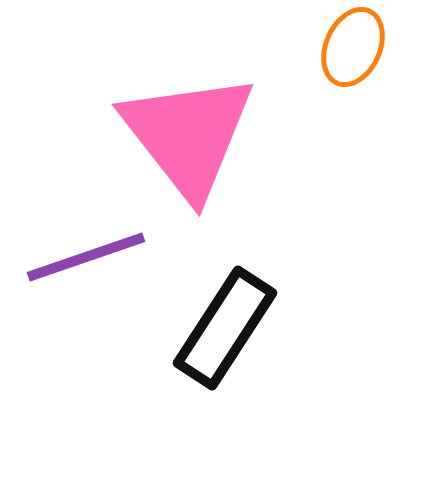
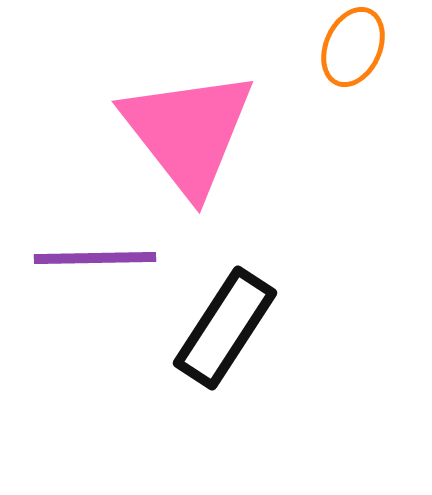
pink triangle: moved 3 px up
purple line: moved 9 px right, 1 px down; rotated 18 degrees clockwise
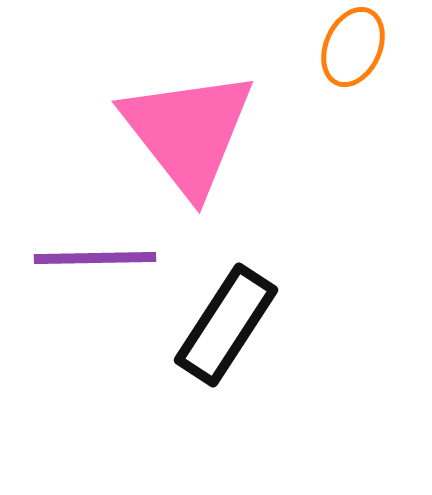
black rectangle: moved 1 px right, 3 px up
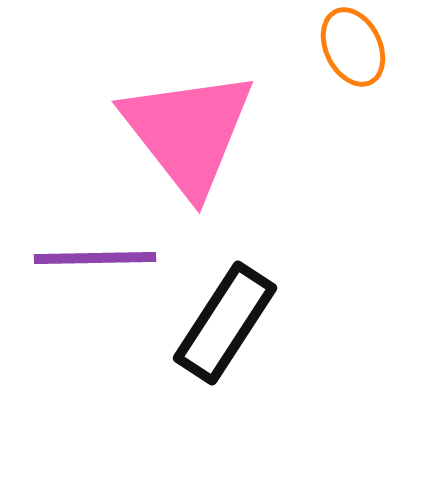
orange ellipse: rotated 50 degrees counterclockwise
black rectangle: moved 1 px left, 2 px up
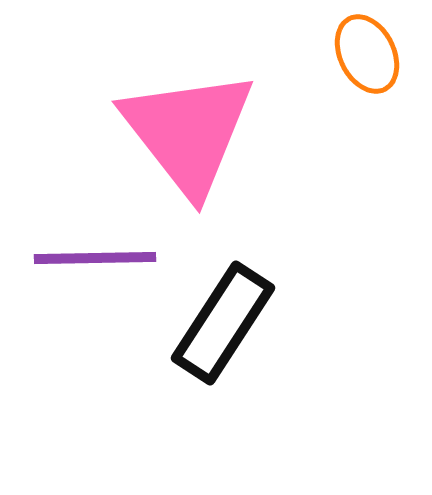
orange ellipse: moved 14 px right, 7 px down
black rectangle: moved 2 px left
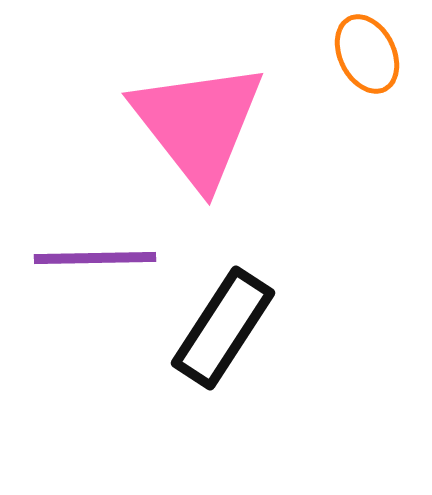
pink triangle: moved 10 px right, 8 px up
black rectangle: moved 5 px down
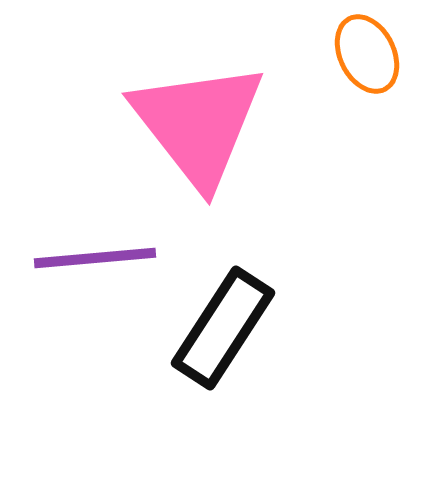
purple line: rotated 4 degrees counterclockwise
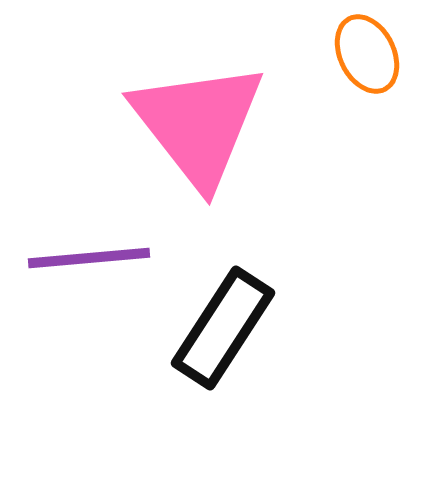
purple line: moved 6 px left
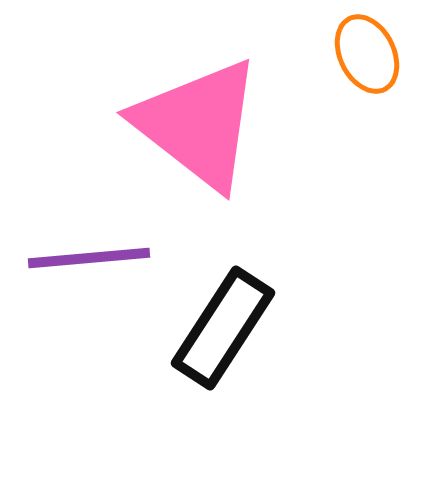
pink triangle: rotated 14 degrees counterclockwise
